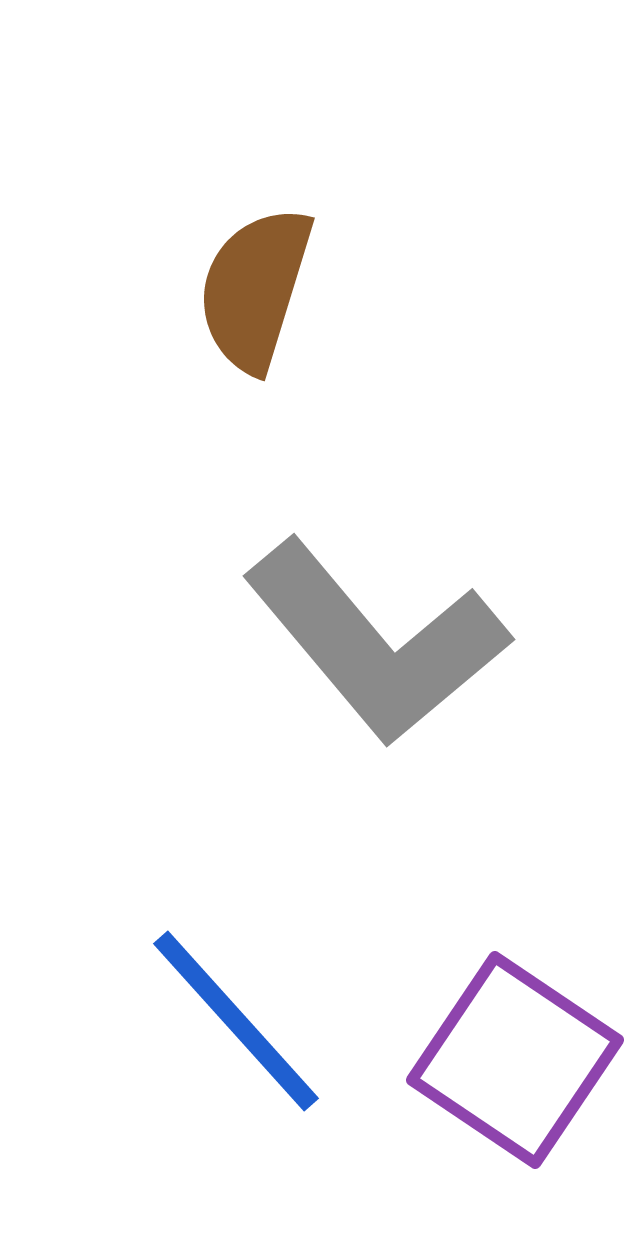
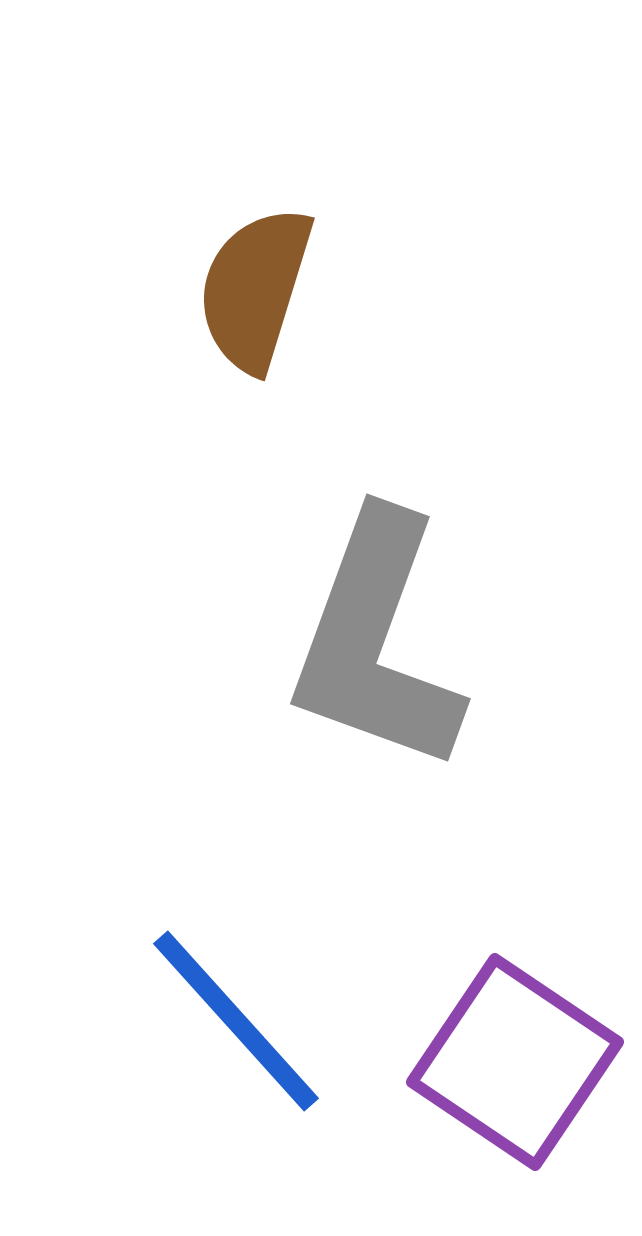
gray L-shape: rotated 60 degrees clockwise
purple square: moved 2 px down
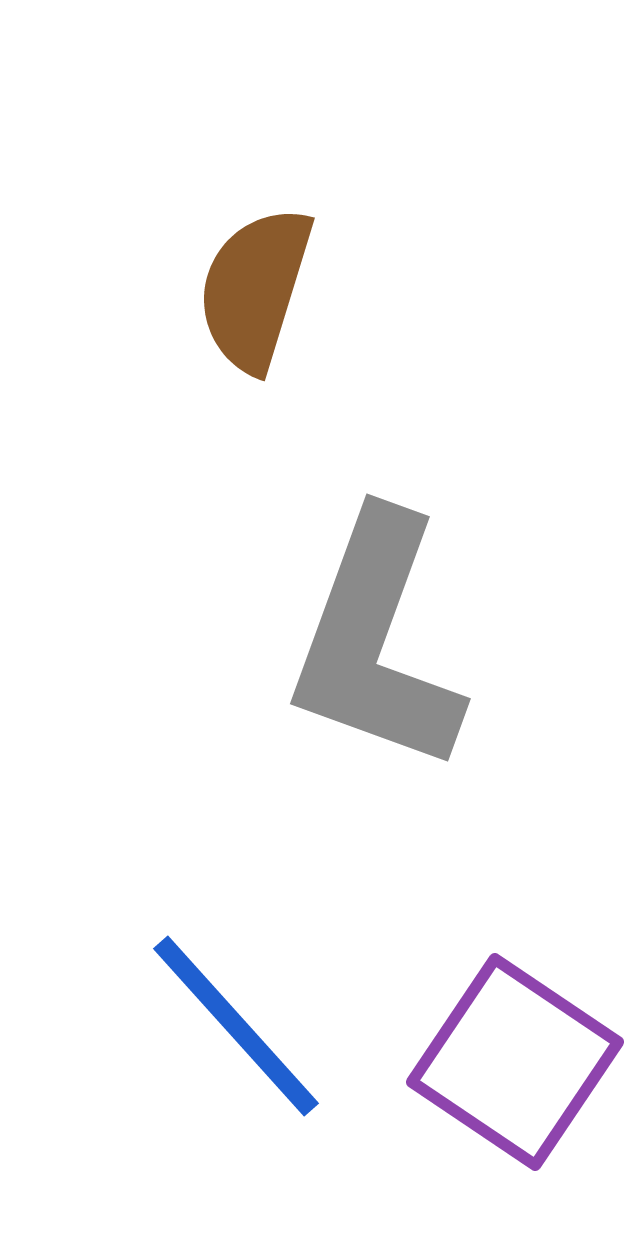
blue line: moved 5 px down
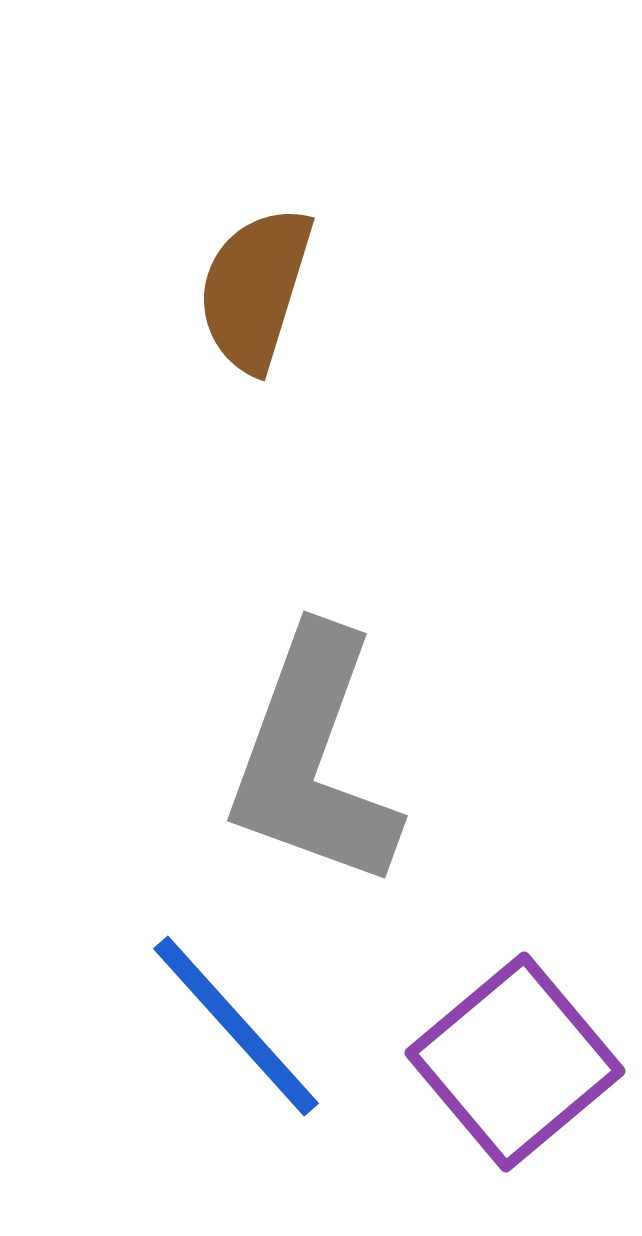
gray L-shape: moved 63 px left, 117 px down
purple square: rotated 16 degrees clockwise
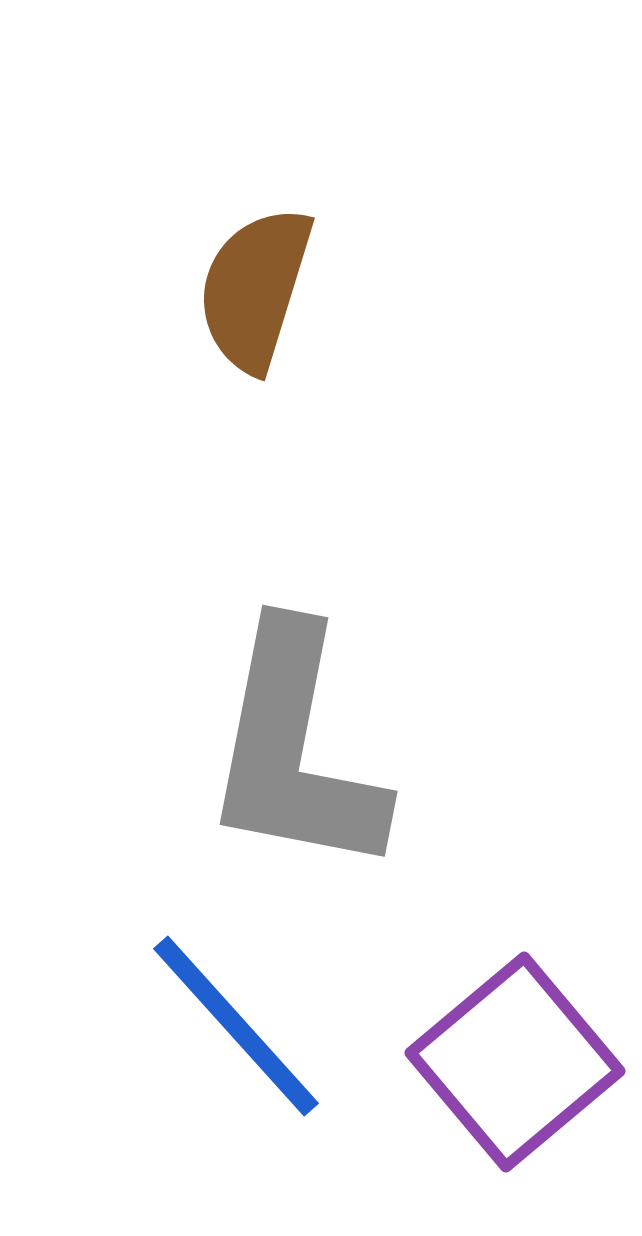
gray L-shape: moved 18 px left, 9 px up; rotated 9 degrees counterclockwise
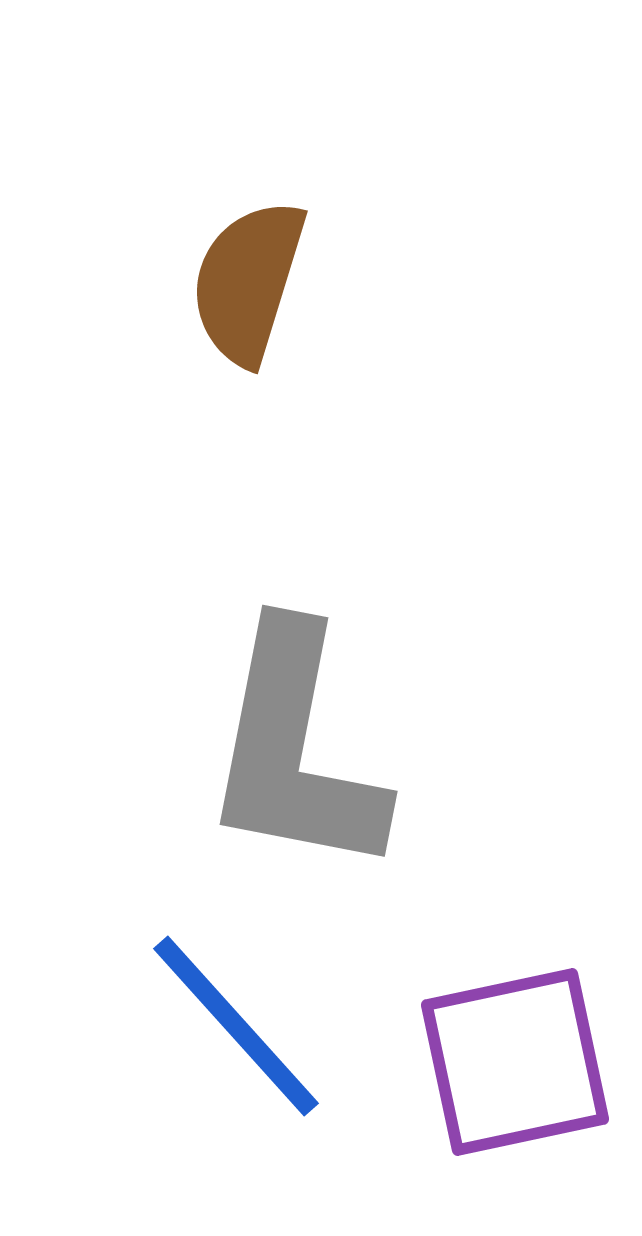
brown semicircle: moved 7 px left, 7 px up
purple square: rotated 28 degrees clockwise
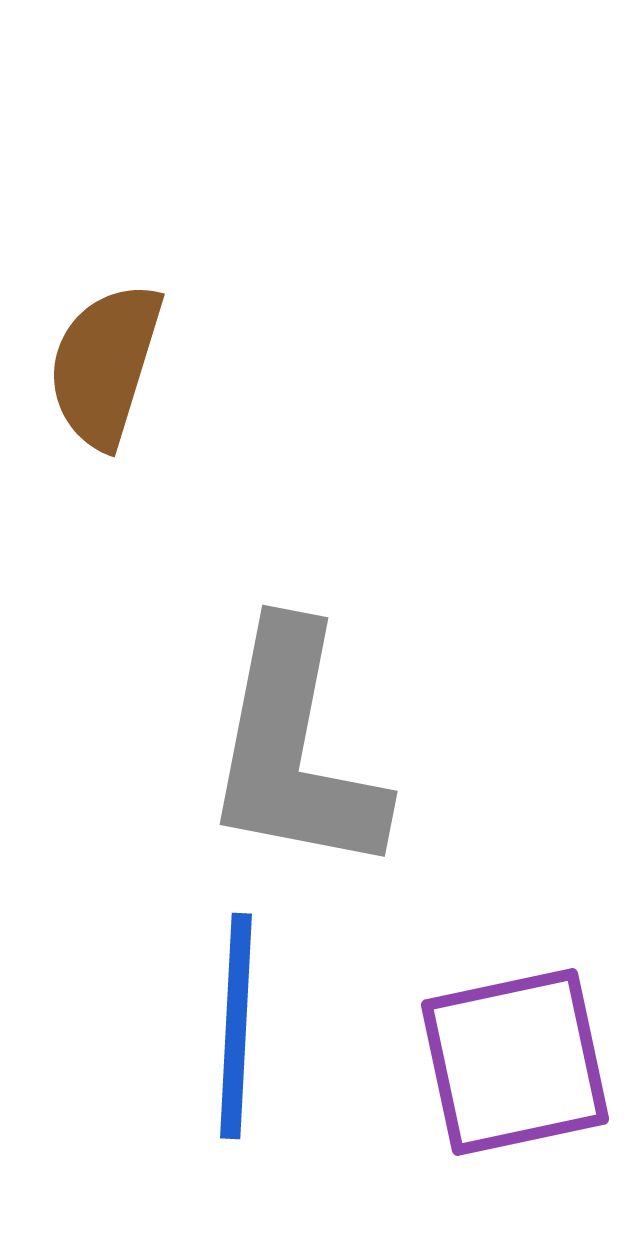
brown semicircle: moved 143 px left, 83 px down
blue line: rotated 45 degrees clockwise
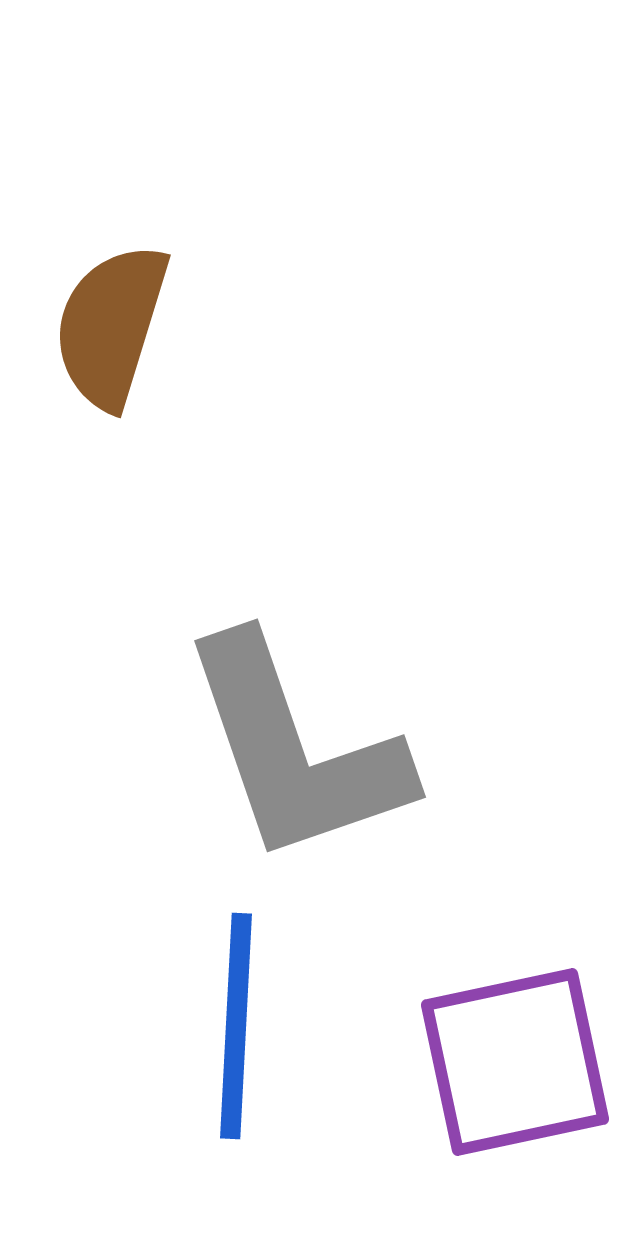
brown semicircle: moved 6 px right, 39 px up
gray L-shape: rotated 30 degrees counterclockwise
